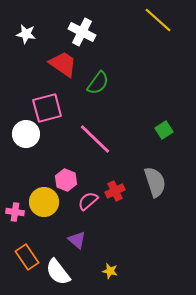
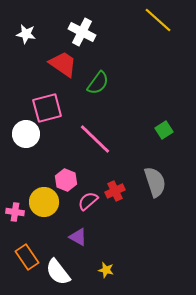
purple triangle: moved 1 px right, 3 px up; rotated 12 degrees counterclockwise
yellow star: moved 4 px left, 1 px up
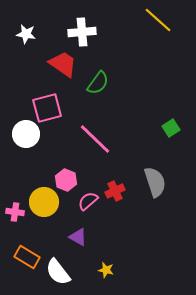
white cross: rotated 32 degrees counterclockwise
green square: moved 7 px right, 2 px up
orange rectangle: rotated 25 degrees counterclockwise
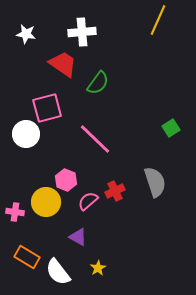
yellow line: rotated 72 degrees clockwise
yellow circle: moved 2 px right
yellow star: moved 8 px left, 2 px up; rotated 28 degrees clockwise
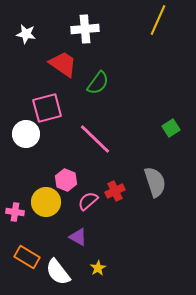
white cross: moved 3 px right, 3 px up
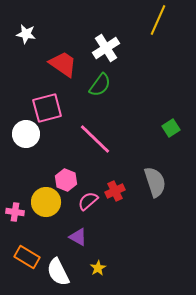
white cross: moved 21 px right, 19 px down; rotated 28 degrees counterclockwise
green semicircle: moved 2 px right, 2 px down
white semicircle: rotated 12 degrees clockwise
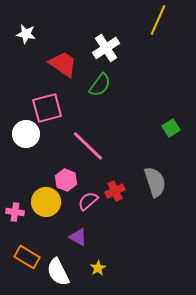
pink line: moved 7 px left, 7 px down
